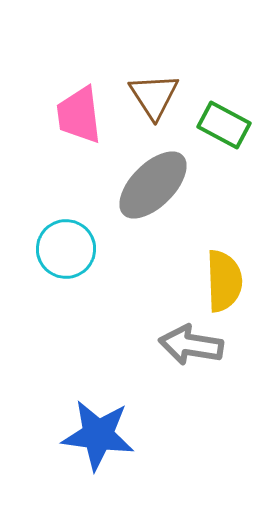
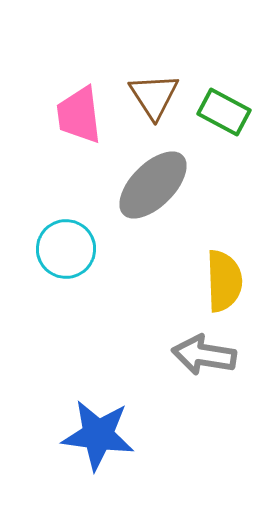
green rectangle: moved 13 px up
gray arrow: moved 13 px right, 10 px down
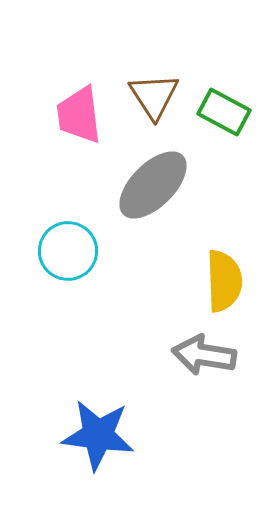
cyan circle: moved 2 px right, 2 px down
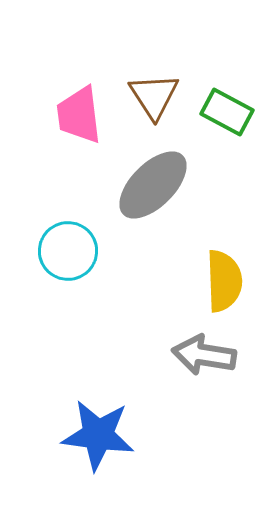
green rectangle: moved 3 px right
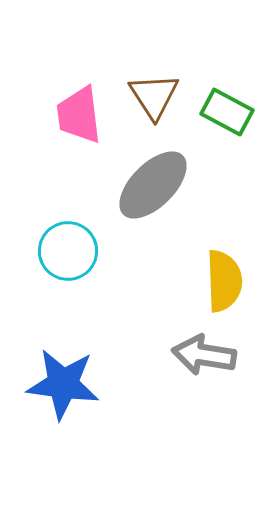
blue star: moved 35 px left, 51 px up
